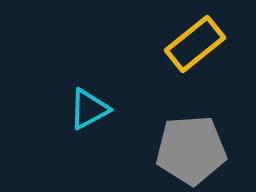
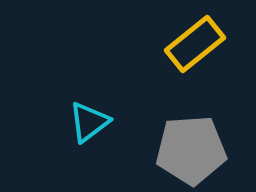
cyan triangle: moved 13 px down; rotated 9 degrees counterclockwise
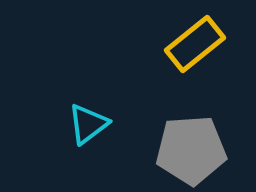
cyan triangle: moved 1 px left, 2 px down
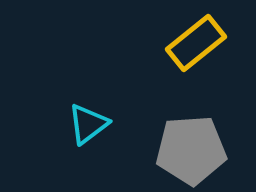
yellow rectangle: moved 1 px right, 1 px up
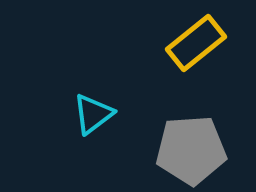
cyan triangle: moved 5 px right, 10 px up
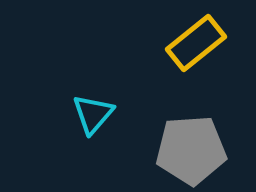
cyan triangle: rotated 12 degrees counterclockwise
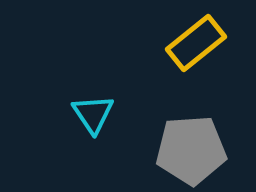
cyan triangle: rotated 15 degrees counterclockwise
